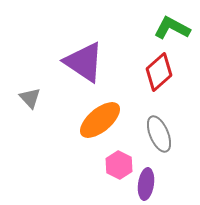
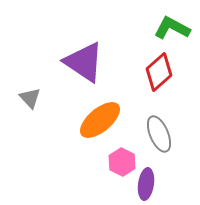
pink hexagon: moved 3 px right, 3 px up
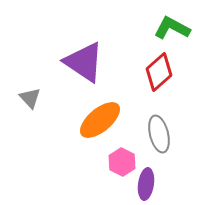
gray ellipse: rotated 9 degrees clockwise
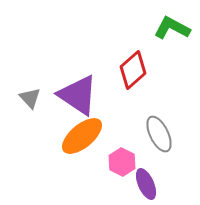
purple triangle: moved 6 px left, 33 px down
red diamond: moved 26 px left, 2 px up
orange ellipse: moved 18 px left, 16 px down
gray ellipse: rotated 12 degrees counterclockwise
purple ellipse: rotated 32 degrees counterclockwise
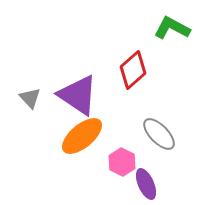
gray ellipse: rotated 18 degrees counterclockwise
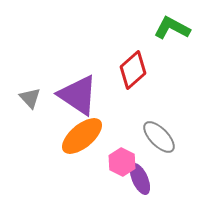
gray ellipse: moved 3 px down
purple ellipse: moved 6 px left, 5 px up
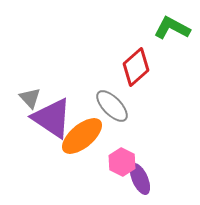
red diamond: moved 3 px right, 3 px up
purple triangle: moved 26 px left, 23 px down
gray ellipse: moved 47 px left, 31 px up
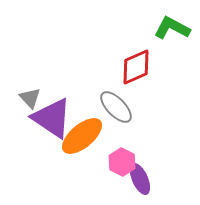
red diamond: rotated 18 degrees clockwise
gray ellipse: moved 4 px right, 1 px down
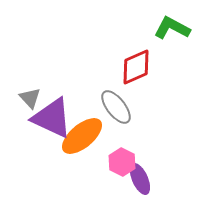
gray ellipse: rotated 6 degrees clockwise
purple triangle: rotated 9 degrees counterclockwise
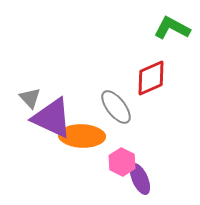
red diamond: moved 15 px right, 11 px down
orange ellipse: rotated 42 degrees clockwise
